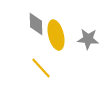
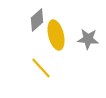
gray diamond: moved 1 px right, 4 px up; rotated 50 degrees clockwise
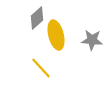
gray diamond: moved 2 px up
gray star: moved 4 px right, 1 px down
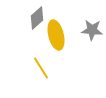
gray star: moved 10 px up
yellow line: rotated 10 degrees clockwise
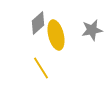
gray diamond: moved 1 px right, 5 px down
gray star: rotated 15 degrees counterclockwise
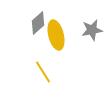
yellow line: moved 2 px right, 4 px down
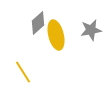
gray star: moved 1 px left
yellow line: moved 20 px left
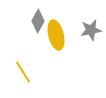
gray diamond: moved 2 px up; rotated 20 degrees counterclockwise
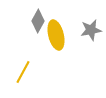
yellow line: rotated 60 degrees clockwise
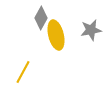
gray diamond: moved 3 px right, 3 px up
